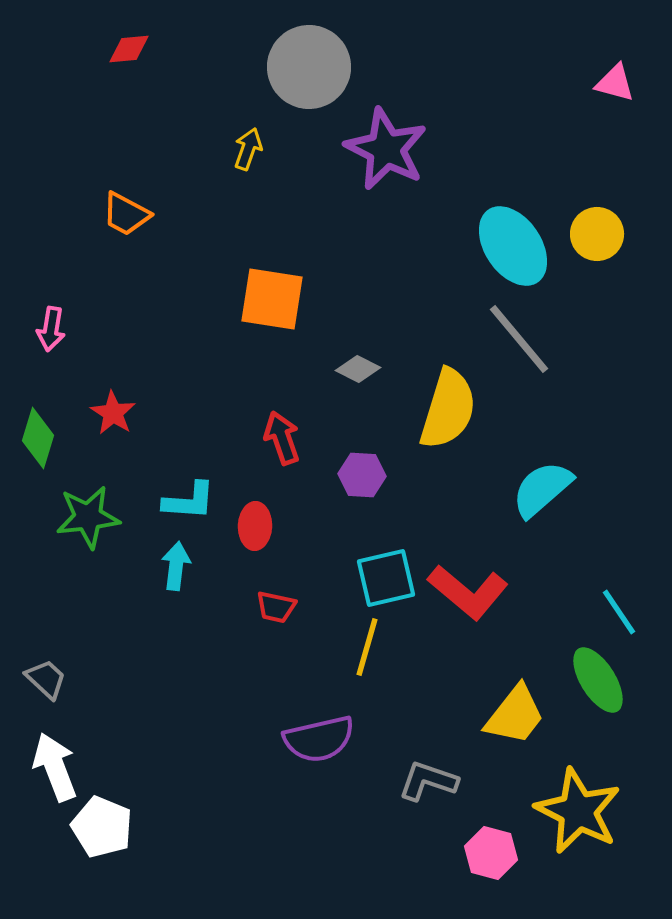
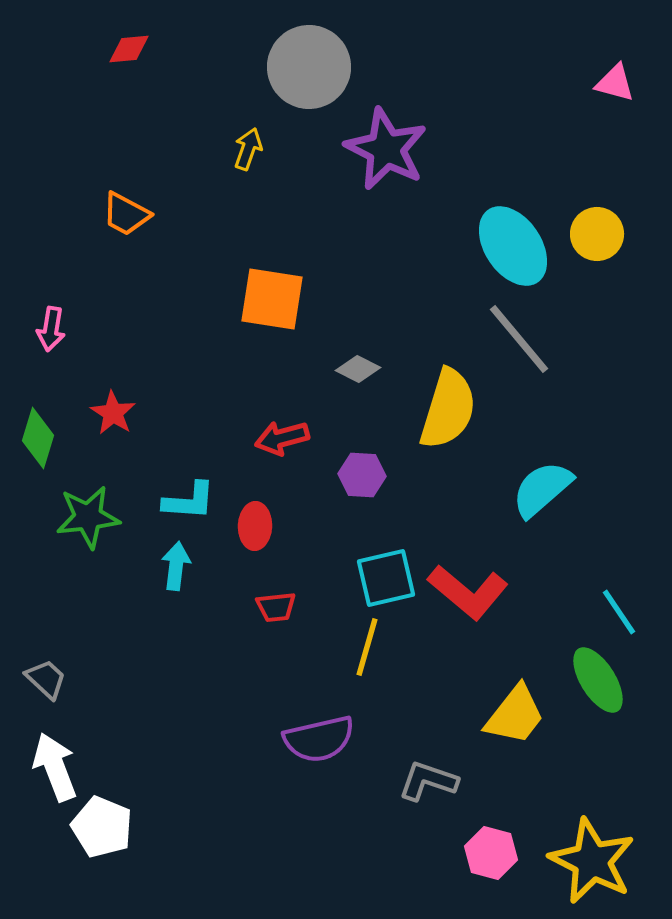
red arrow: rotated 86 degrees counterclockwise
red trapezoid: rotated 18 degrees counterclockwise
yellow star: moved 14 px right, 50 px down
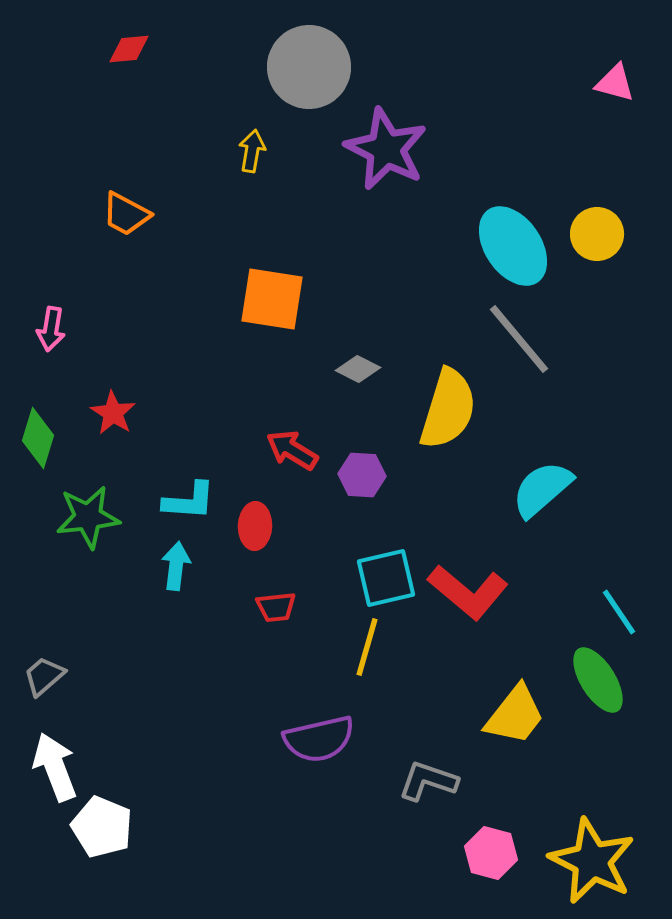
yellow arrow: moved 4 px right, 2 px down; rotated 9 degrees counterclockwise
red arrow: moved 10 px right, 12 px down; rotated 46 degrees clockwise
gray trapezoid: moved 2 px left, 3 px up; rotated 84 degrees counterclockwise
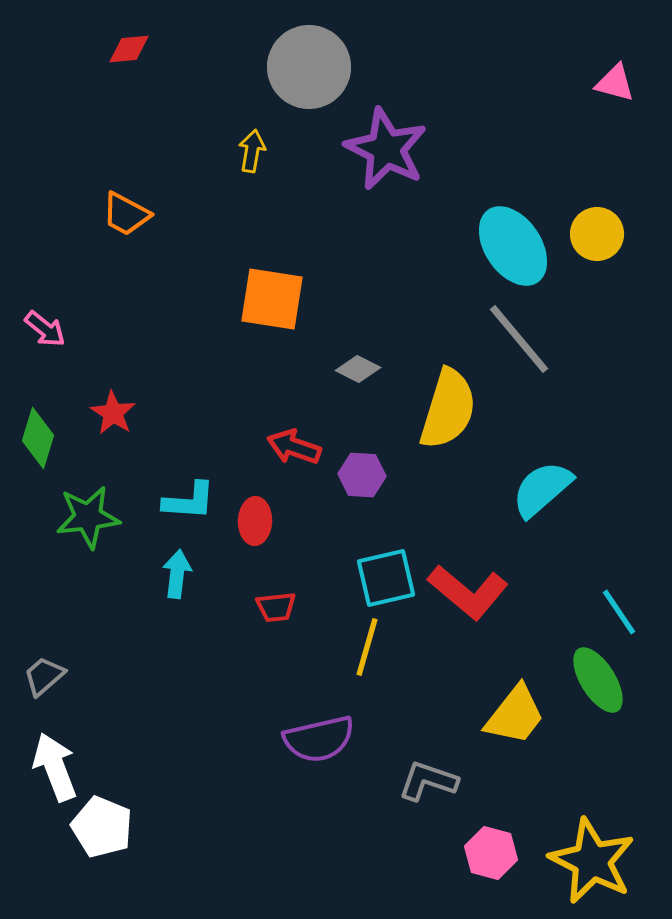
pink arrow: moved 6 px left; rotated 60 degrees counterclockwise
red arrow: moved 2 px right, 3 px up; rotated 12 degrees counterclockwise
red ellipse: moved 5 px up
cyan arrow: moved 1 px right, 8 px down
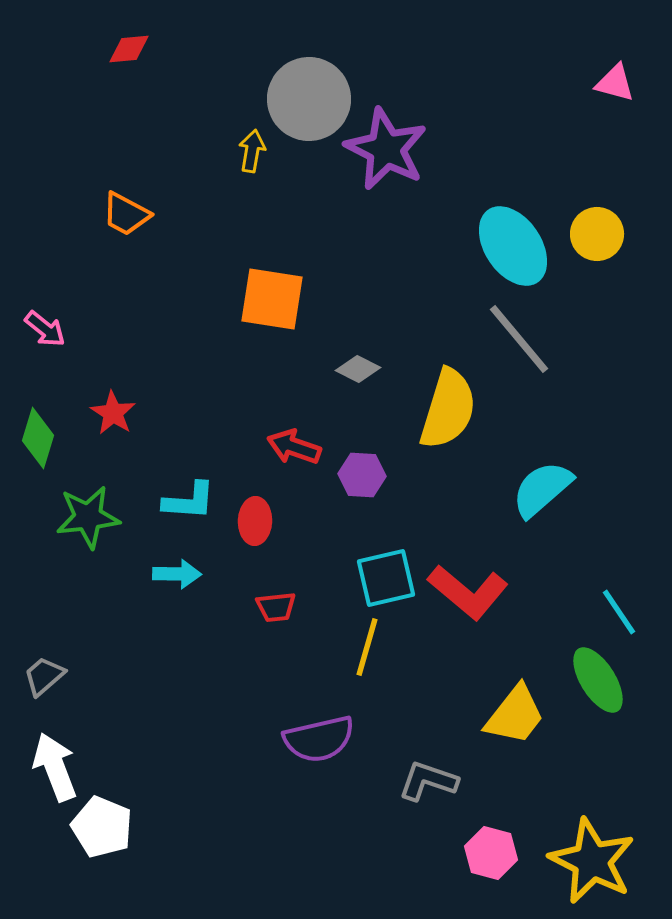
gray circle: moved 32 px down
cyan arrow: rotated 84 degrees clockwise
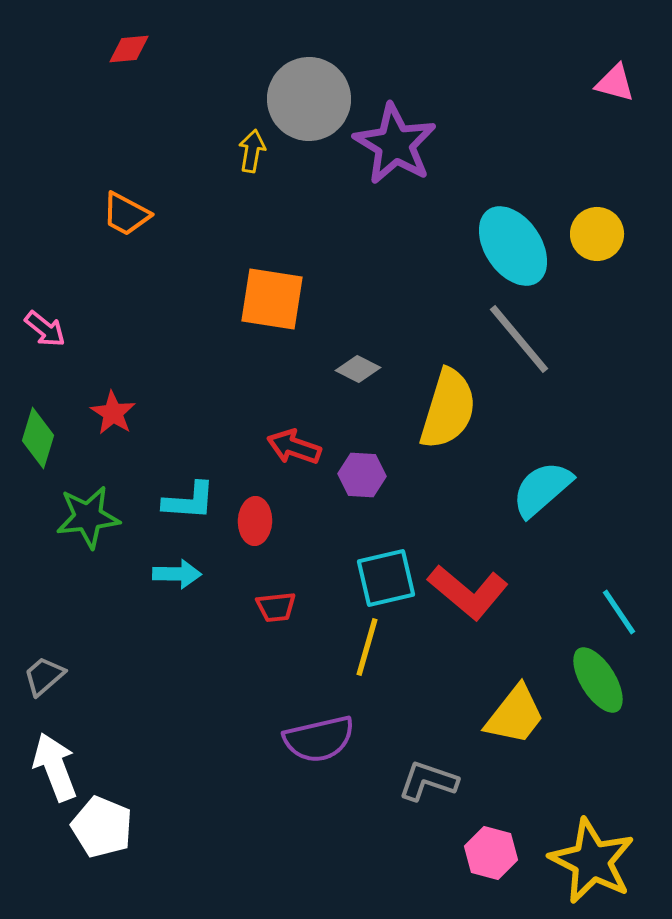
purple star: moved 9 px right, 5 px up; rotated 4 degrees clockwise
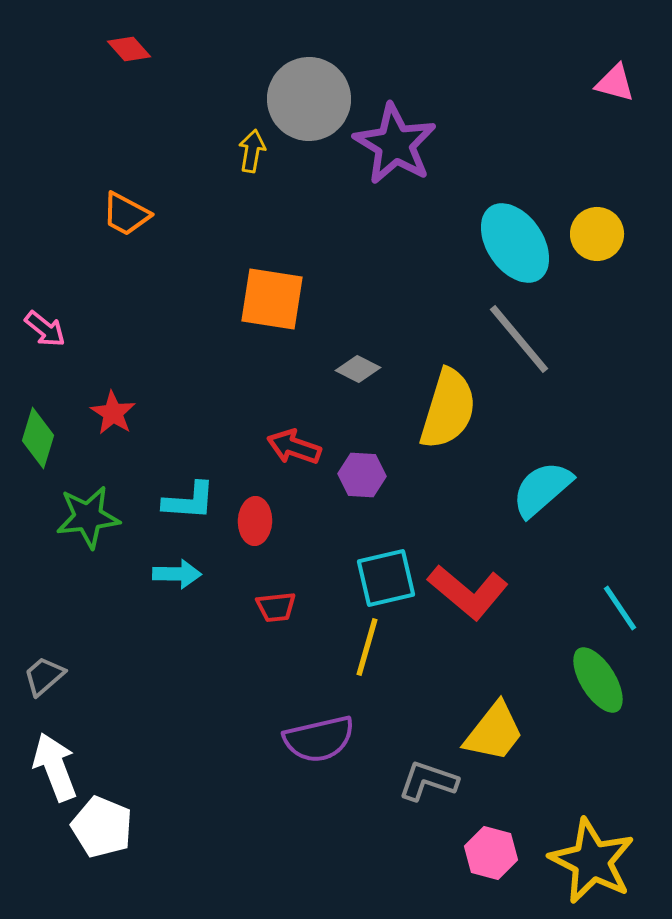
red diamond: rotated 54 degrees clockwise
cyan ellipse: moved 2 px right, 3 px up
cyan line: moved 1 px right, 4 px up
yellow trapezoid: moved 21 px left, 17 px down
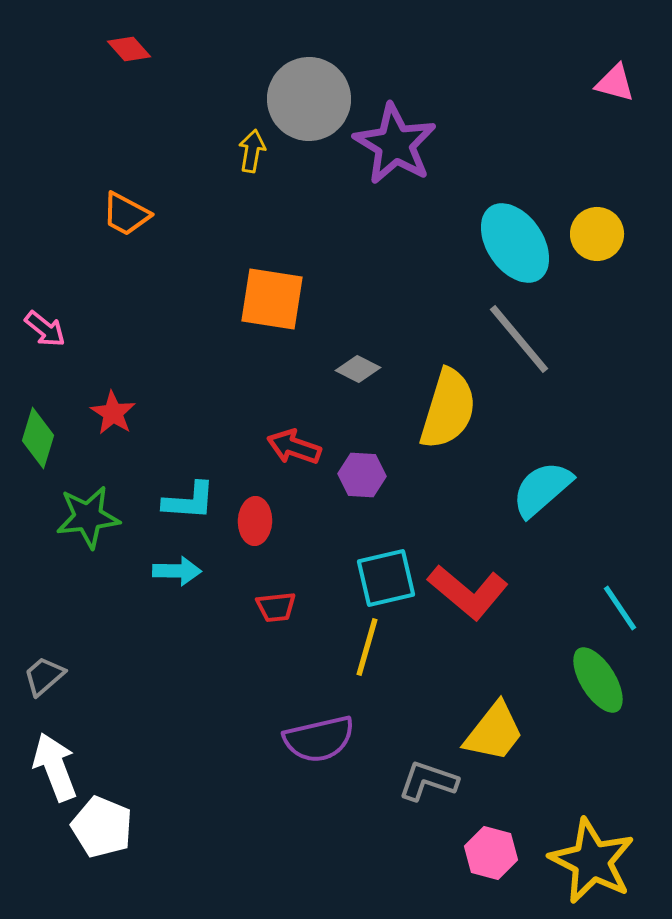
cyan arrow: moved 3 px up
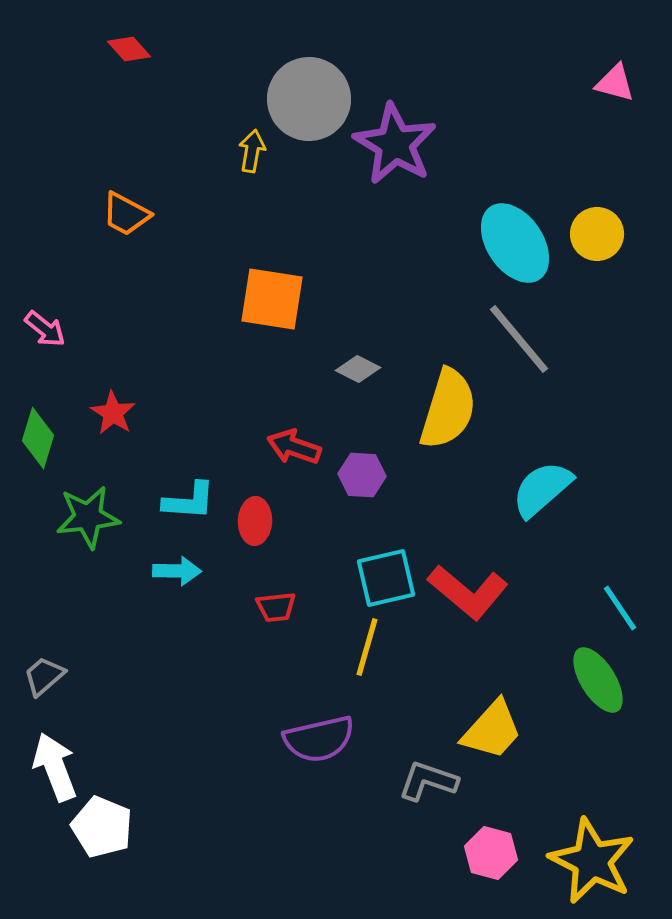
yellow trapezoid: moved 2 px left, 2 px up; rotated 4 degrees clockwise
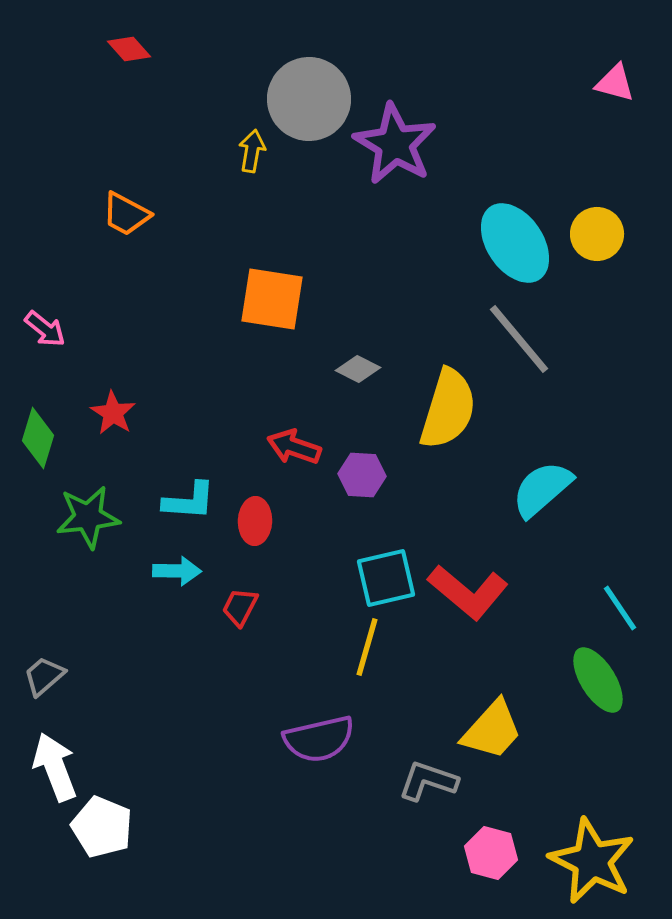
red trapezoid: moved 36 px left; rotated 123 degrees clockwise
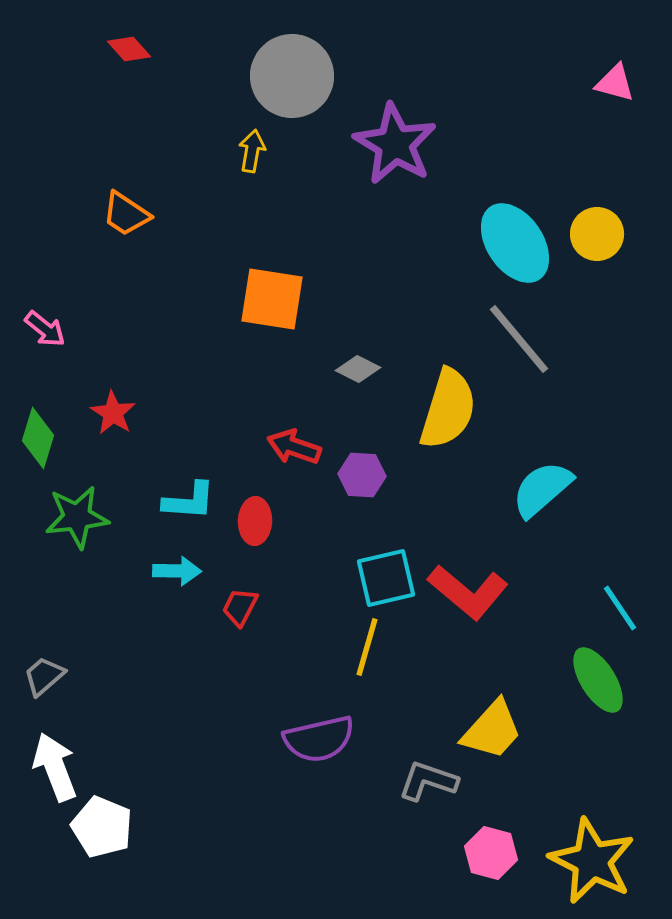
gray circle: moved 17 px left, 23 px up
orange trapezoid: rotated 6 degrees clockwise
green star: moved 11 px left
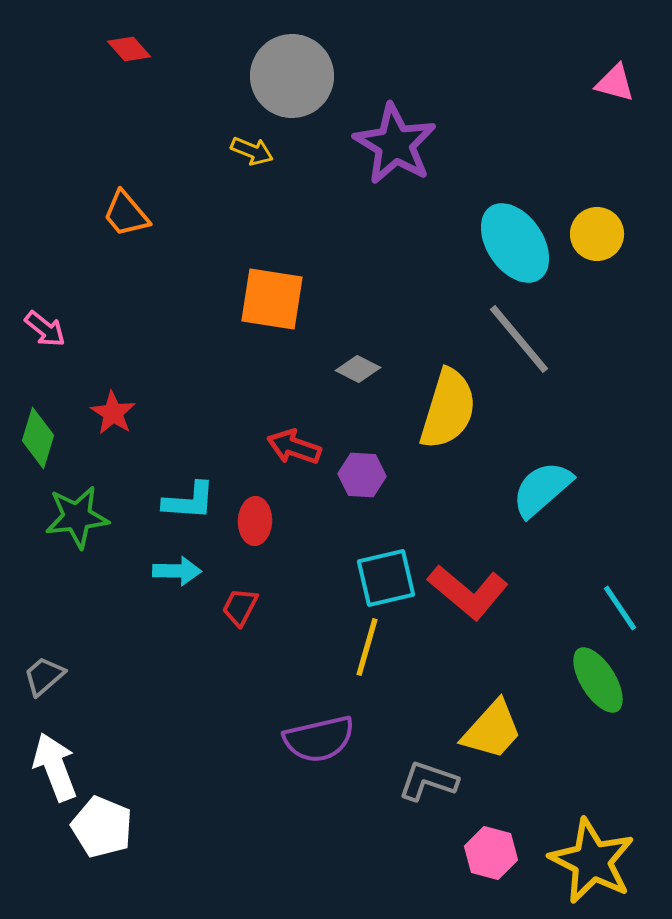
yellow arrow: rotated 102 degrees clockwise
orange trapezoid: rotated 16 degrees clockwise
